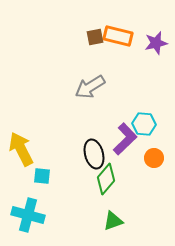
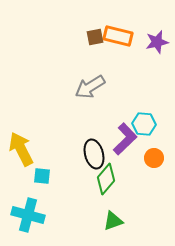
purple star: moved 1 px right, 1 px up
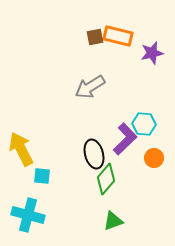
purple star: moved 5 px left, 11 px down
